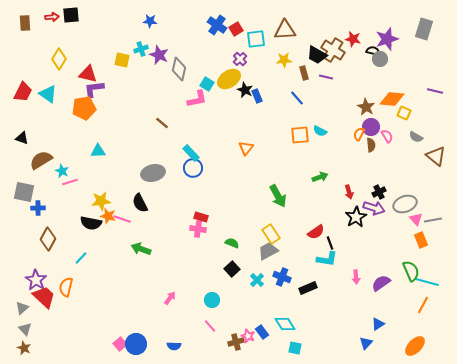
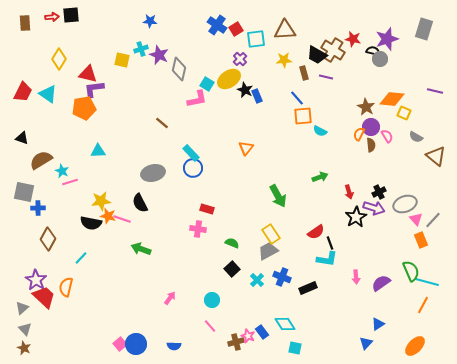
orange square at (300, 135): moved 3 px right, 19 px up
red rectangle at (201, 217): moved 6 px right, 8 px up
gray line at (433, 220): rotated 36 degrees counterclockwise
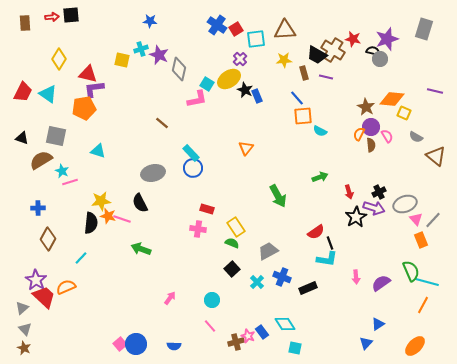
cyan triangle at (98, 151): rotated 21 degrees clockwise
gray square at (24, 192): moved 32 px right, 56 px up
black semicircle at (91, 223): rotated 95 degrees counterclockwise
yellow rectangle at (271, 234): moved 35 px left, 7 px up
cyan cross at (257, 280): moved 2 px down
orange semicircle at (66, 287): rotated 54 degrees clockwise
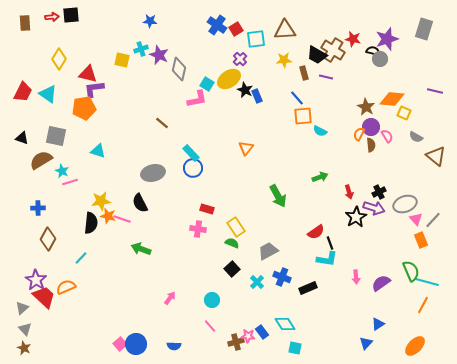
pink star at (248, 336): rotated 16 degrees counterclockwise
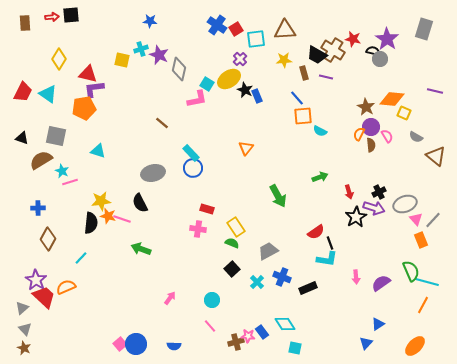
purple star at (387, 39): rotated 20 degrees counterclockwise
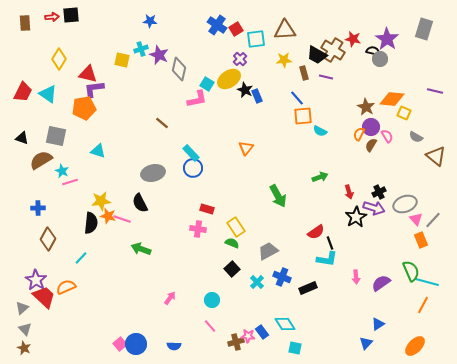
brown semicircle at (371, 145): rotated 144 degrees counterclockwise
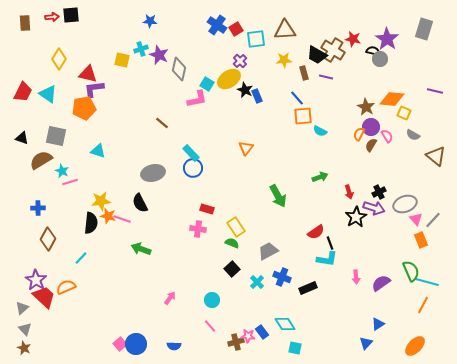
purple cross at (240, 59): moved 2 px down
gray semicircle at (416, 137): moved 3 px left, 2 px up
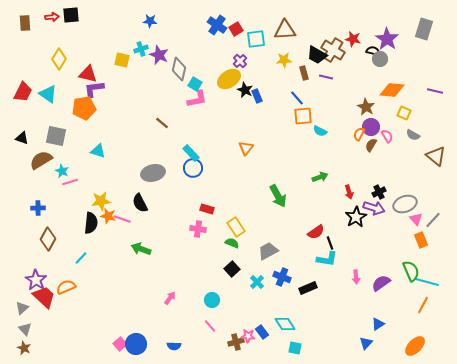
cyan square at (207, 84): moved 12 px left
orange diamond at (392, 99): moved 9 px up
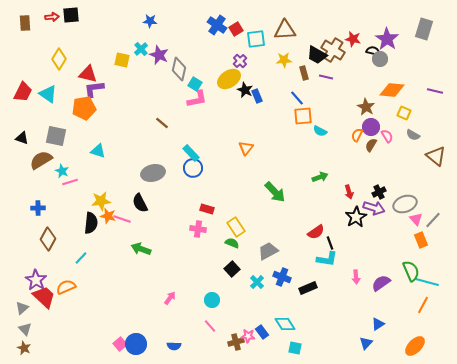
cyan cross at (141, 49): rotated 24 degrees counterclockwise
orange semicircle at (359, 134): moved 2 px left, 1 px down
green arrow at (278, 196): moved 3 px left, 4 px up; rotated 15 degrees counterclockwise
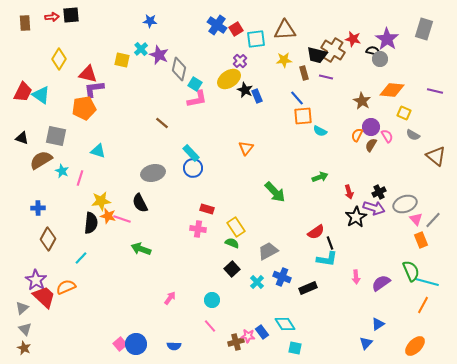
black trapezoid at (317, 55): rotated 15 degrees counterclockwise
cyan triangle at (48, 94): moved 7 px left, 1 px down
brown star at (366, 107): moved 4 px left, 6 px up
pink line at (70, 182): moved 10 px right, 4 px up; rotated 56 degrees counterclockwise
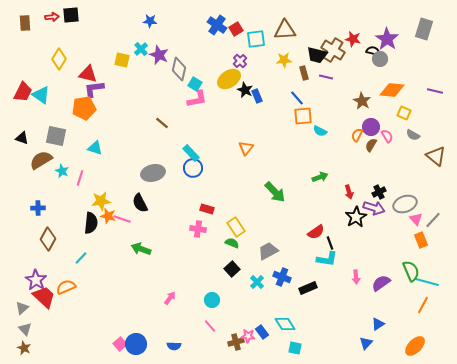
cyan triangle at (98, 151): moved 3 px left, 3 px up
